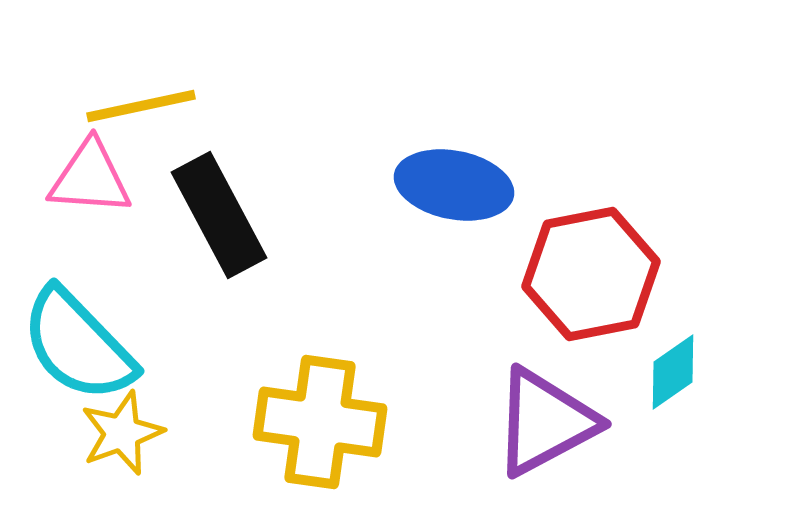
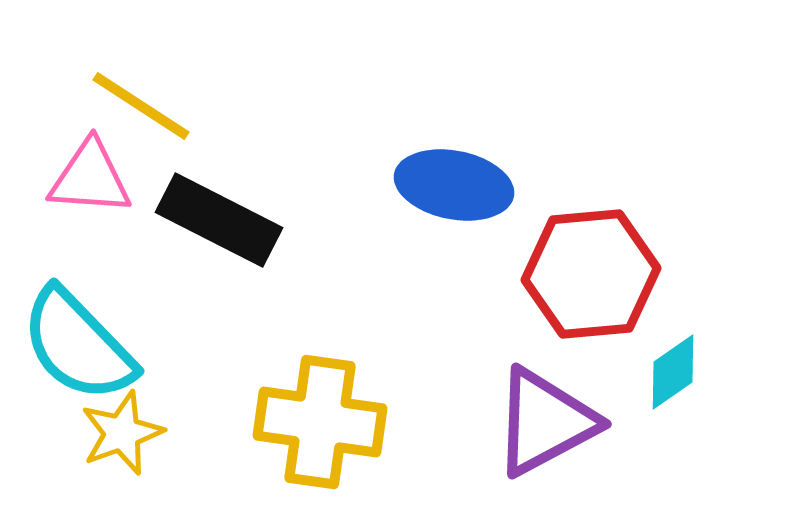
yellow line: rotated 45 degrees clockwise
black rectangle: moved 5 px down; rotated 35 degrees counterclockwise
red hexagon: rotated 6 degrees clockwise
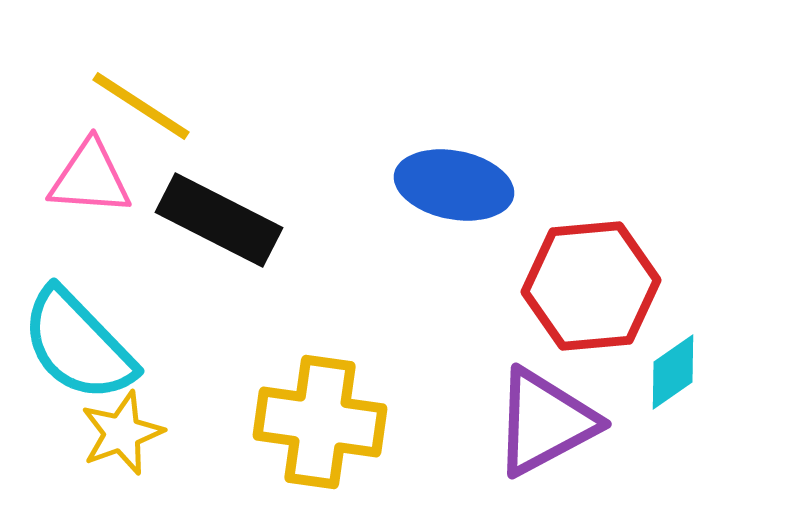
red hexagon: moved 12 px down
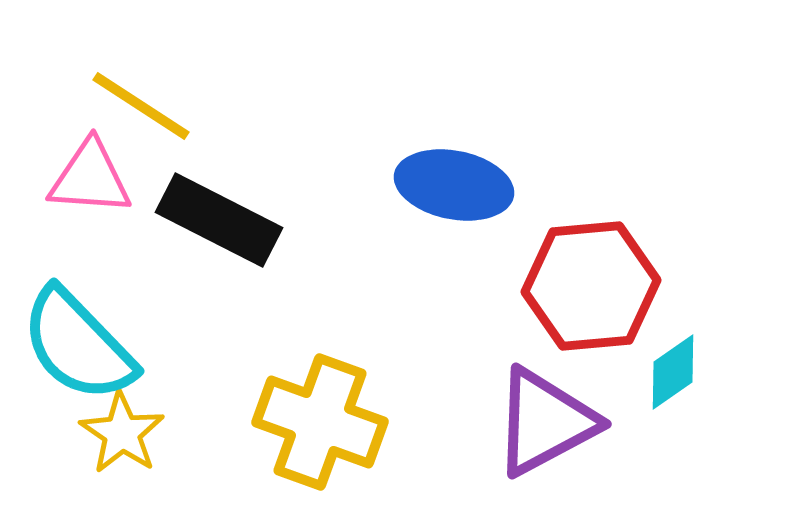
yellow cross: rotated 12 degrees clockwise
yellow star: rotated 18 degrees counterclockwise
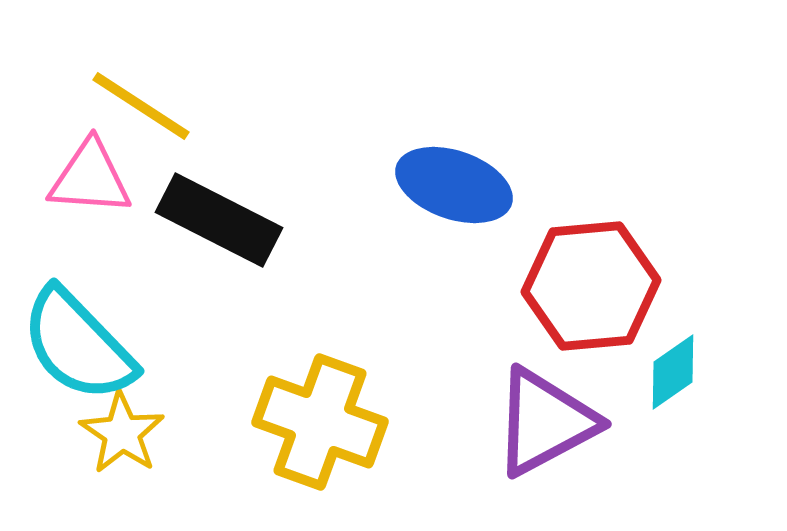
blue ellipse: rotated 8 degrees clockwise
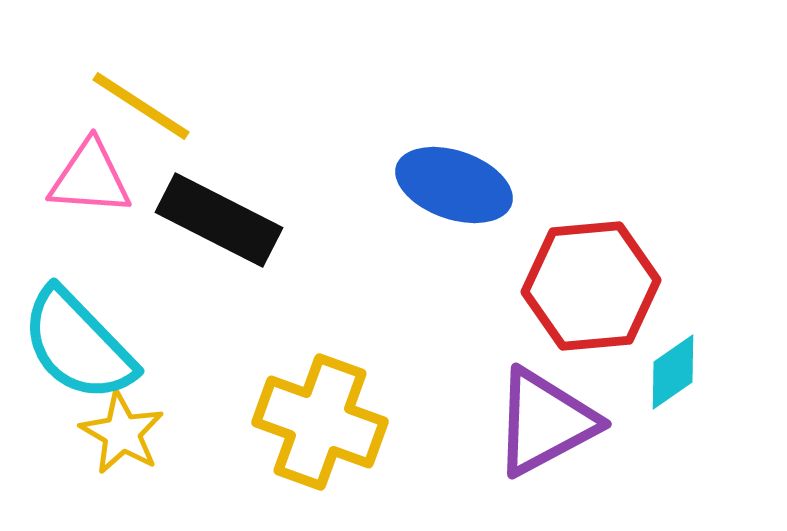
yellow star: rotated 4 degrees counterclockwise
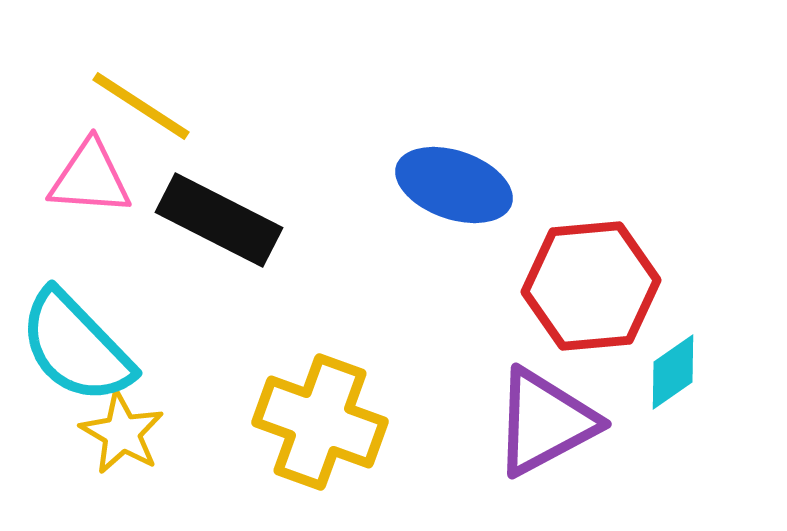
cyan semicircle: moved 2 px left, 2 px down
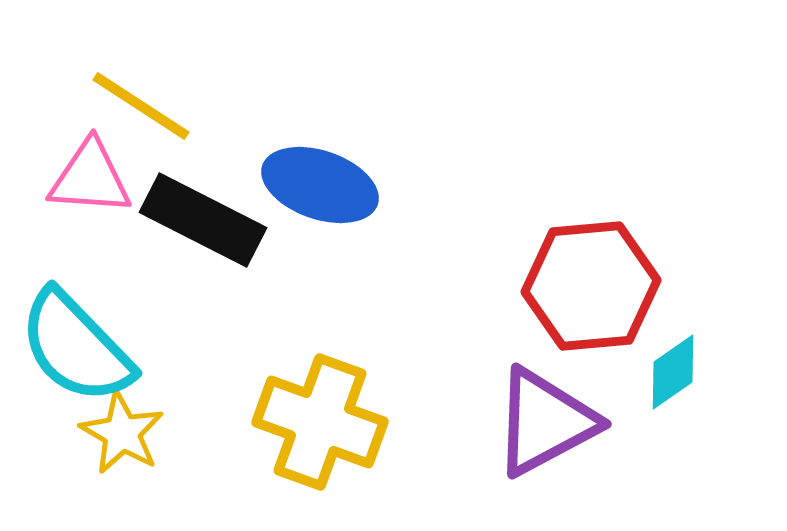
blue ellipse: moved 134 px left
black rectangle: moved 16 px left
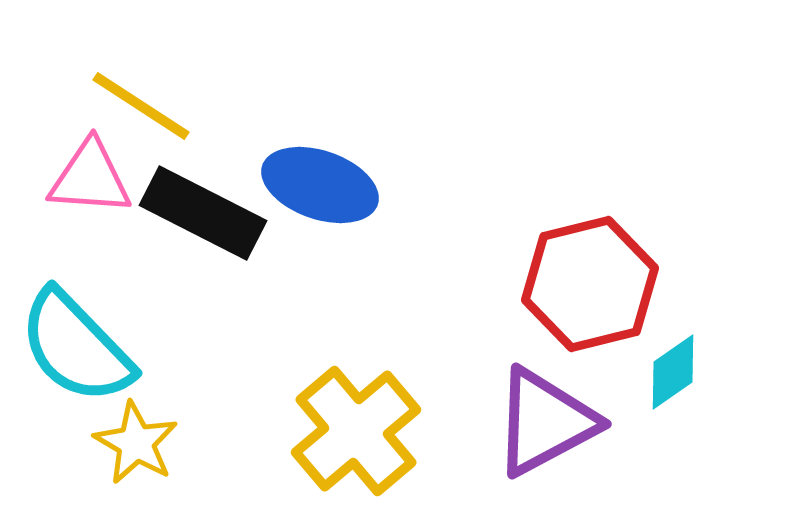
black rectangle: moved 7 px up
red hexagon: moved 1 px left, 2 px up; rotated 9 degrees counterclockwise
yellow cross: moved 36 px right, 9 px down; rotated 30 degrees clockwise
yellow star: moved 14 px right, 10 px down
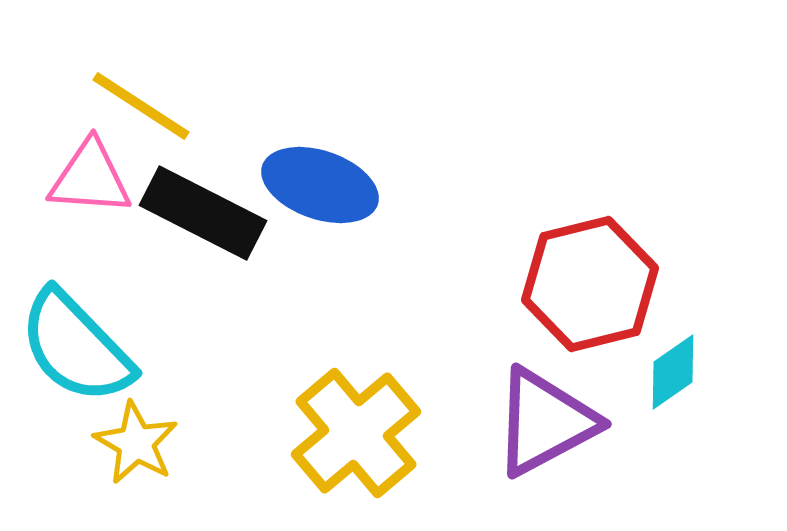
yellow cross: moved 2 px down
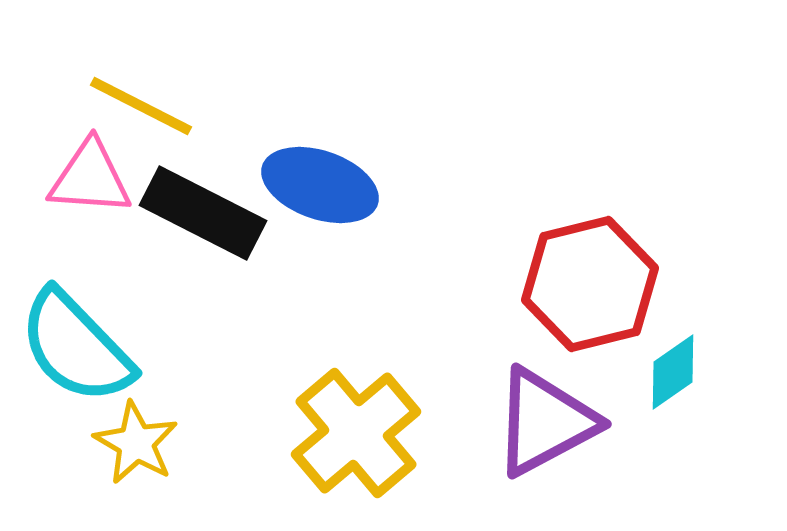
yellow line: rotated 6 degrees counterclockwise
